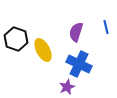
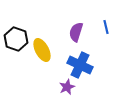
yellow ellipse: moved 1 px left
blue cross: moved 1 px right, 1 px down
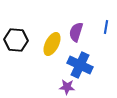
blue line: rotated 24 degrees clockwise
black hexagon: moved 1 px down; rotated 15 degrees counterclockwise
yellow ellipse: moved 10 px right, 6 px up; rotated 55 degrees clockwise
purple star: rotated 28 degrees clockwise
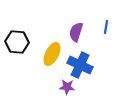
black hexagon: moved 1 px right, 2 px down
yellow ellipse: moved 10 px down
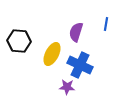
blue line: moved 3 px up
black hexagon: moved 2 px right, 1 px up
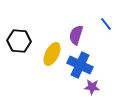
blue line: rotated 48 degrees counterclockwise
purple semicircle: moved 3 px down
purple star: moved 25 px right
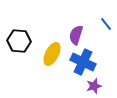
blue cross: moved 3 px right, 3 px up
purple star: moved 2 px right, 1 px up; rotated 21 degrees counterclockwise
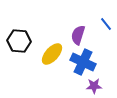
purple semicircle: moved 2 px right
yellow ellipse: rotated 15 degrees clockwise
purple star: rotated 14 degrees clockwise
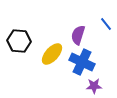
blue cross: moved 1 px left
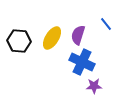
yellow ellipse: moved 16 px up; rotated 10 degrees counterclockwise
